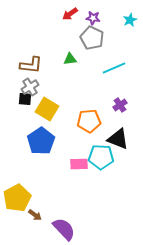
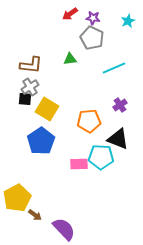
cyan star: moved 2 px left, 1 px down
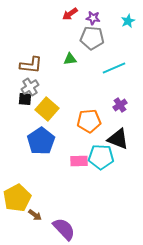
gray pentagon: rotated 20 degrees counterclockwise
yellow square: rotated 10 degrees clockwise
pink rectangle: moved 3 px up
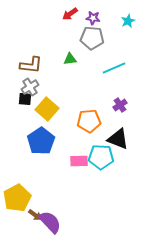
purple semicircle: moved 14 px left, 7 px up
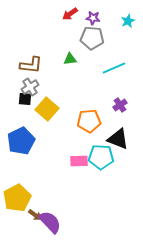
blue pentagon: moved 20 px left; rotated 8 degrees clockwise
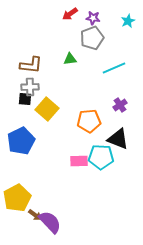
gray pentagon: rotated 25 degrees counterclockwise
gray cross: rotated 30 degrees clockwise
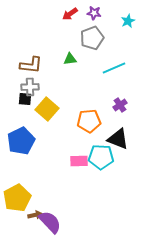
purple star: moved 1 px right, 5 px up
brown arrow: rotated 48 degrees counterclockwise
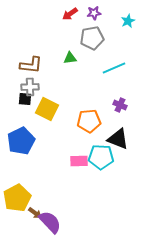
purple star: rotated 16 degrees counterclockwise
gray pentagon: rotated 10 degrees clockwise
green triangle: moved 1 px up
purple cross: rotated 32 degrees counterclockwise
yellow square: rotated 15 degrees counterclockwise
brown arrow: moved 2 px up; rotated 48 degrees clockwise
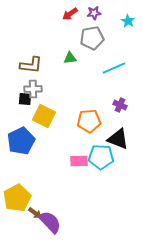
cyan star: rotated 16 degrees counterclockwise
gray cross: moved 3 px right, 2 px down
yellow square: moved 3 px left, 7 px down
